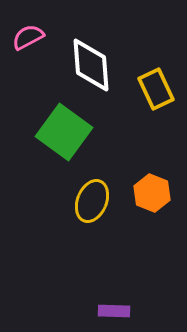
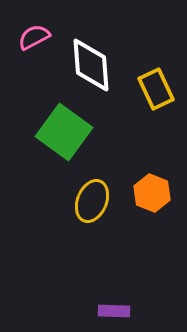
pink semicircle: moved 6 px right
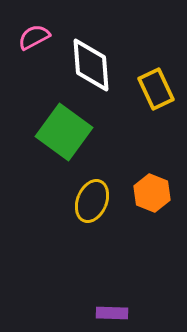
purple rectangle: moved 2 px left, 2 px down
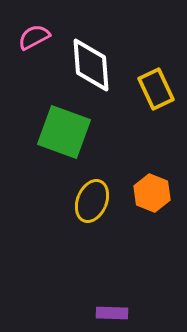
green square: rotated 16 degrees counterclockwise
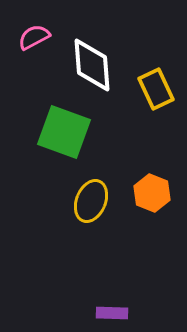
white diamond: moved 1 px right
yellow ellipse: moved 1 px left
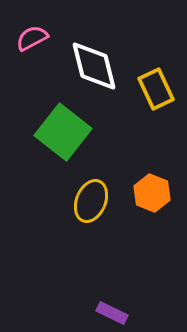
pink semicircle: moved 2 px left, 1 px down
white diamond: moved 2 px right, 1 px down; rotated 10 degrees counterclockwise
green square: moved 1 px left; rotated 18 degrees clockwise
purple rectangle: rotated 24 degrees clockwise
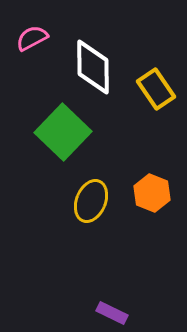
white diamond: moved 1 px left, 1 px down; rotated 14 degrees clockwise
yellow rectangle: rotated 9 degrees counterclockwise
green square: rotated 6 degrees clockwise
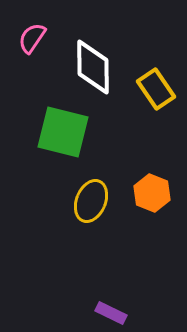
pink semicircle: rotated 28 degrees counterclockwise
green square: rotated 30 degrees counterclockwise
purple rectangle: moved 1 px left
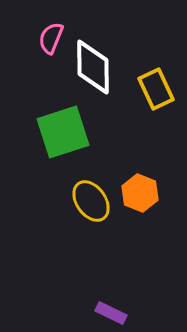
pink semicircle: moved 19 px right; rotated 12 degrees counterclockwise
yellow rectangle: rotated 9 degrees clockwise
green square: rotated 32 degrees counterclockwise
orange hexagon: moved 12 px left
yellow ellipse: rotated 57 degrees counterclockwise
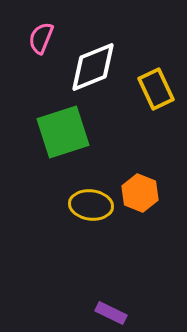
pink semicircle: moved 10 px left
white diamond: rotated 68 degrees clockwise
yellow ellipse: moved 4 px down; rotated 48 degrees counterclockwise
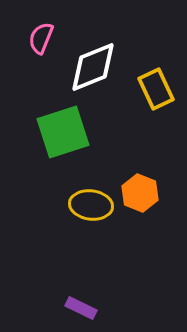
purple rectangle: moved 30 px left, 5 px up
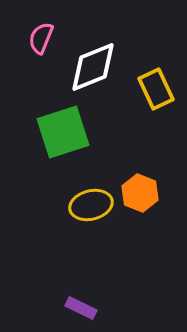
yellow ellipse: rotated 21 degrees counterclockwise
